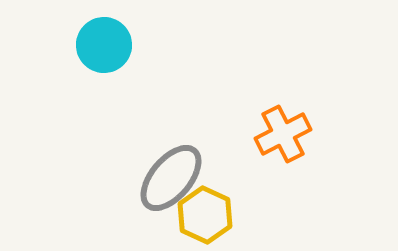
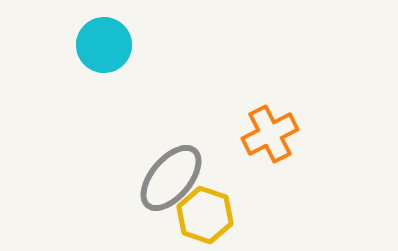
orange cross: moved 13 px left
yellow hexagon: rotated 6 degrees counterclockwise
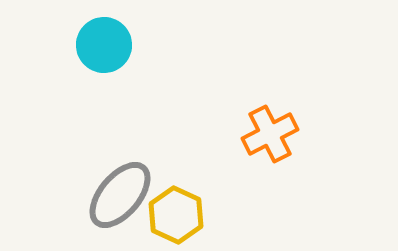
gray ellipse: moved 51 px left, 17 px down
yellow hexagon: moved 29 px left; rotated 6 degrees clockwise
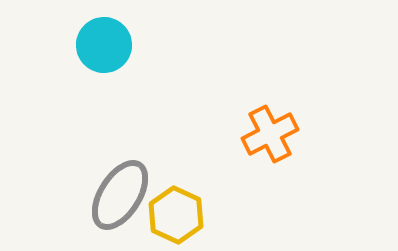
gray ellipse: rotated 8 degrees counterclockwise
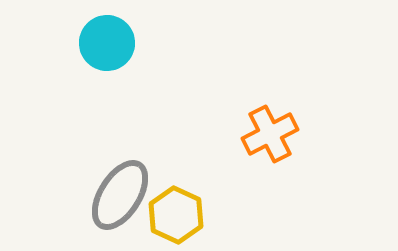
cyan circle: moved 3 px right, 2 px up
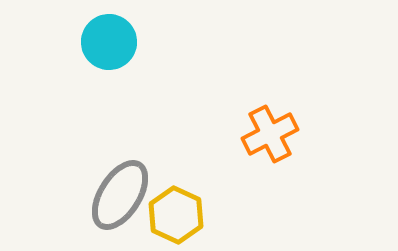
cyan circle: moved 2 px right, 1 px up
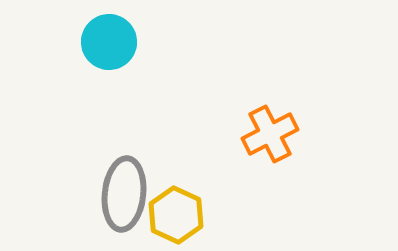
gray ellipse: moved 4 px right, 1 px up; rotated 26 degrees counterclockwise
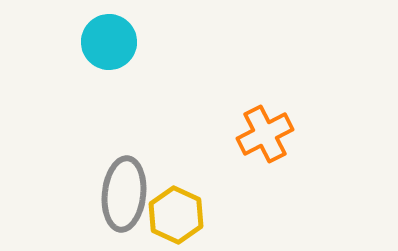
orange cross: moved 5 px left
